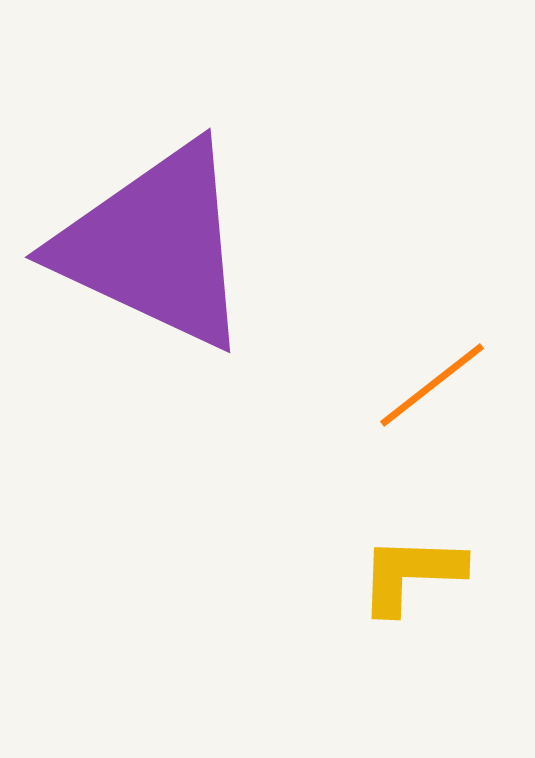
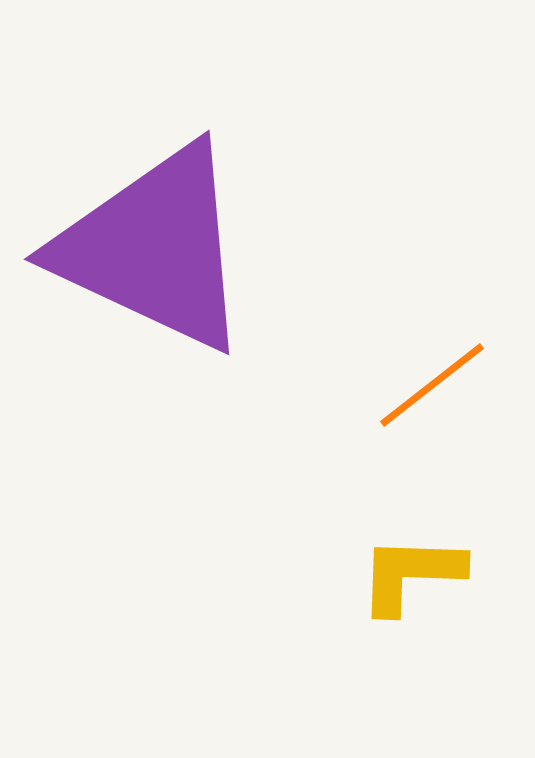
purple triangle: moved 1 px left, 2 px down
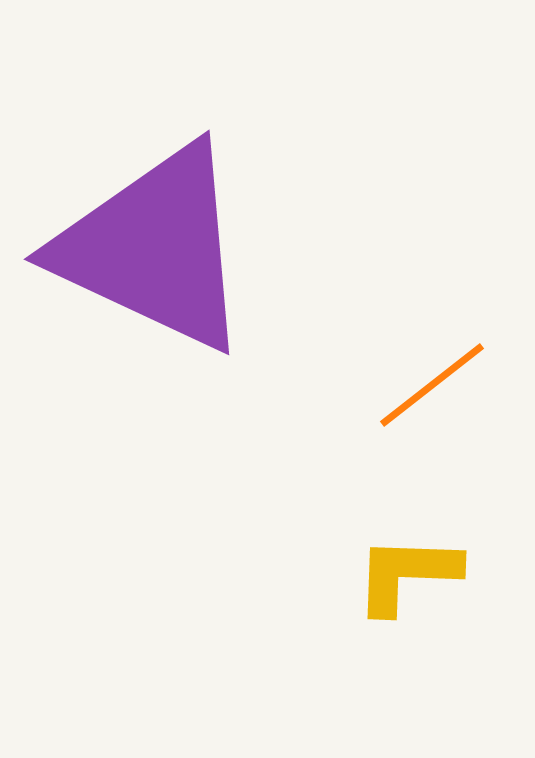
yellow L-shape: moved 4 px left
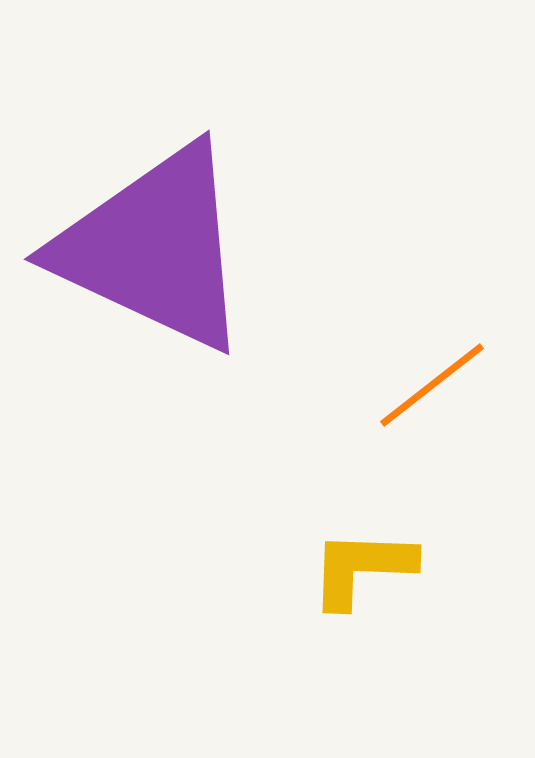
yellow L-shape: moved 45 px left, 6 px up
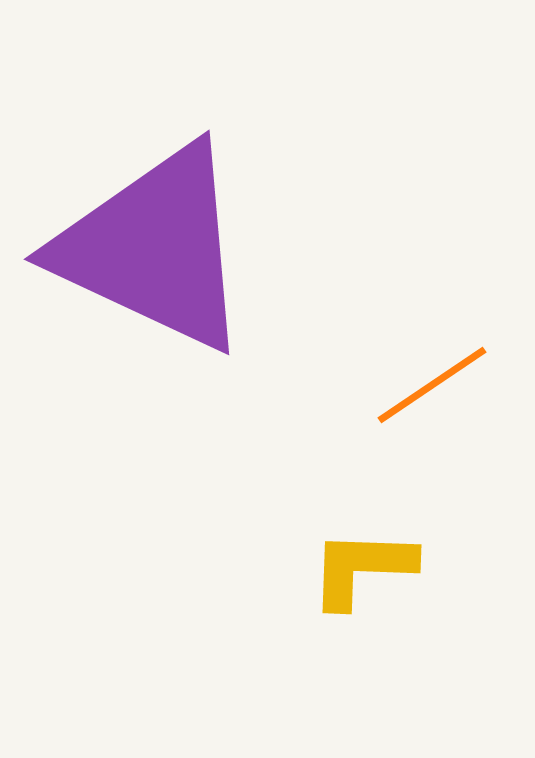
orange line: rotated 4 degrees clockwise
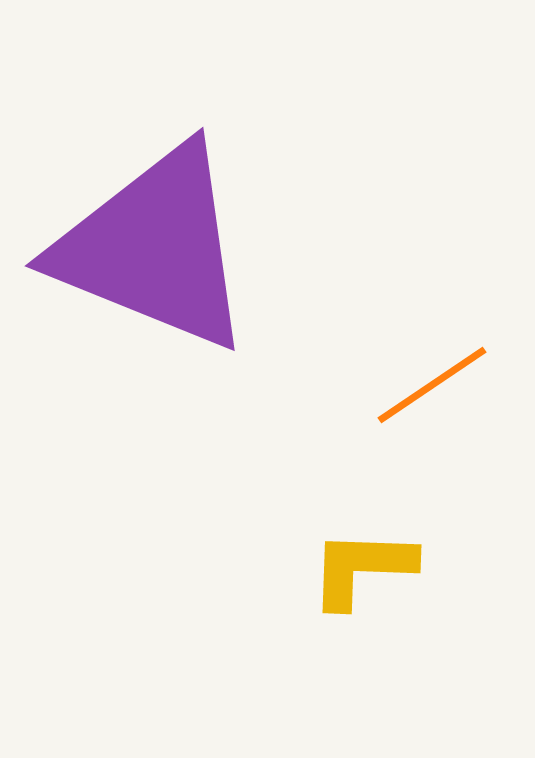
purple triangle: rotated 3 degrees counterclockwise
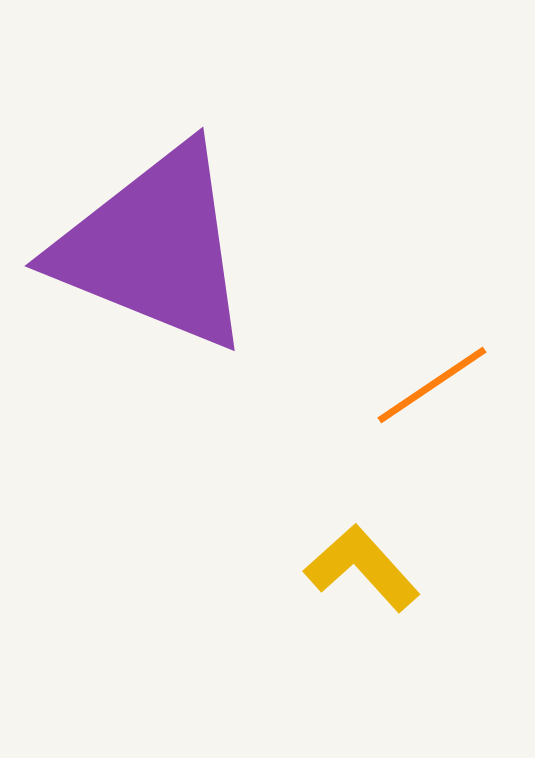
yellow L-shape: rotated 46 degrees clockwise
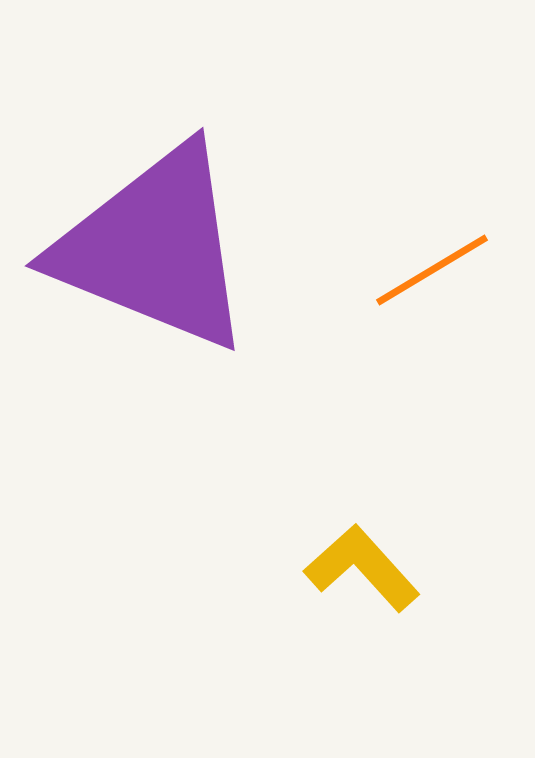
orange line: moved 115 px up; rotated 3 degrees clockwise
